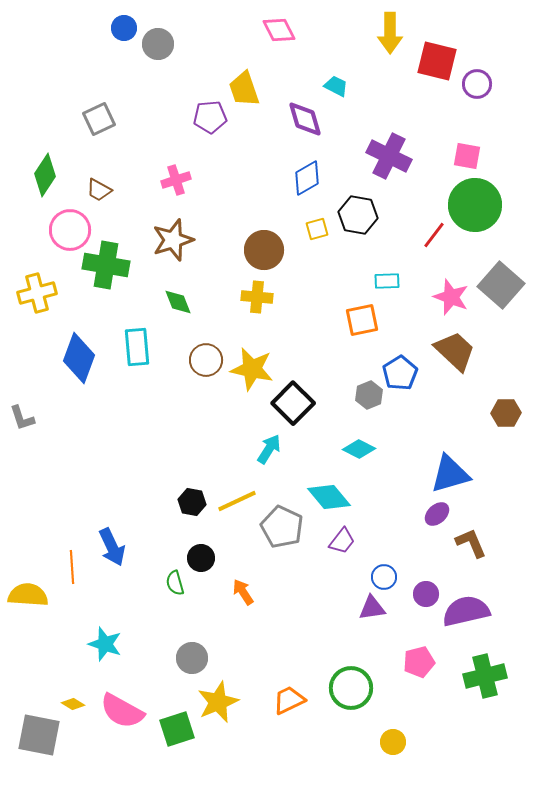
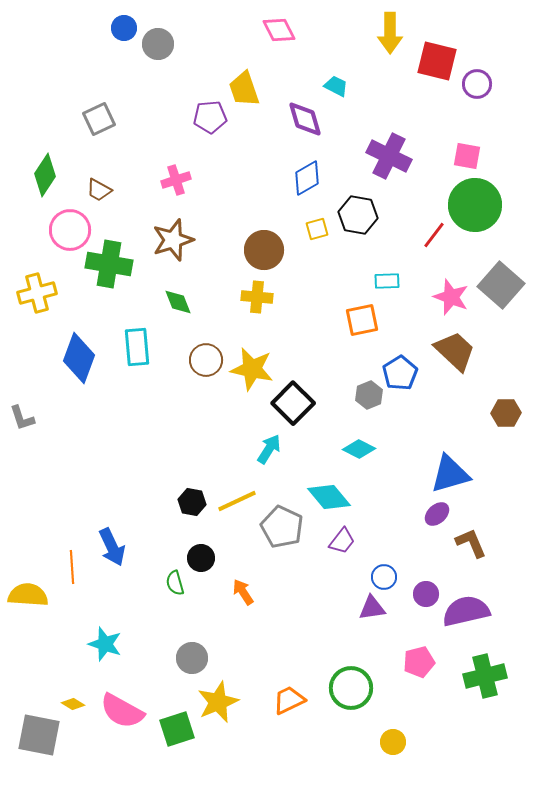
green cross at (106, 265): moved 3 px right, 1 px up
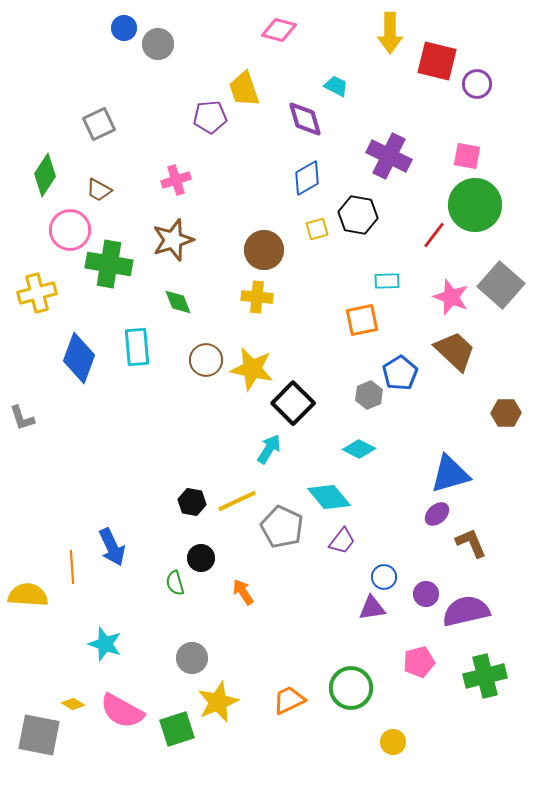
pink diamond at (279, 30): rotated 48 degrees counterclockwise
gray square at (99, 119): moved 5 px down
